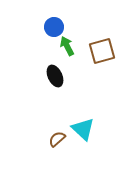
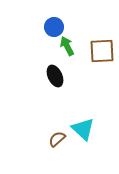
brown square: rotated 12 degrees clockwise
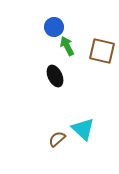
brown square: rotated 16 degrees clockwise
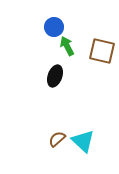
black ellipse: rotated 45 degrees clockwise
cyan triangle: moved 12 px down
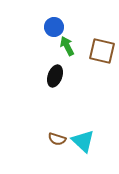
brown semicircle: rotated 120 degrees counterclockwise
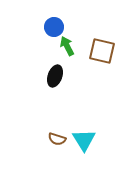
cyan triangle: moved 1 px right, 1 px up; rotated 15 degrees clockwise
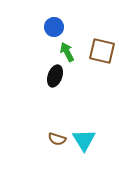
green arrow: moved 6 px down
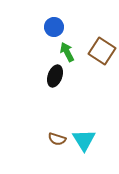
brown square: rotated 20 degrees clockwise
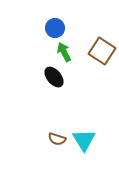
blue circle: moved 1 px right, 1 px down
green arrow: moved 3 px left
black ellipse: moved 1 px left, 1 px down; rotated 60 degrees counterclockwise
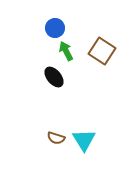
green arrow: moved 2 px right, 1 px up
brown semicircle: moved 1 px left, 1 px up
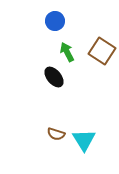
blue circle: moved 7 px up
green arrow: moved 1 px right, 1 px down
brown semicircle: moved 4 px up
